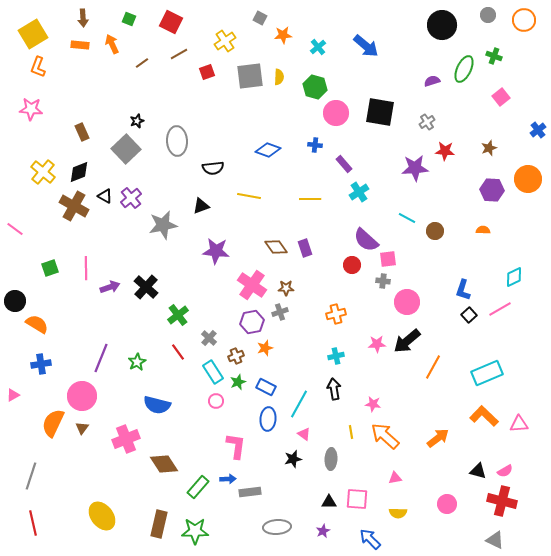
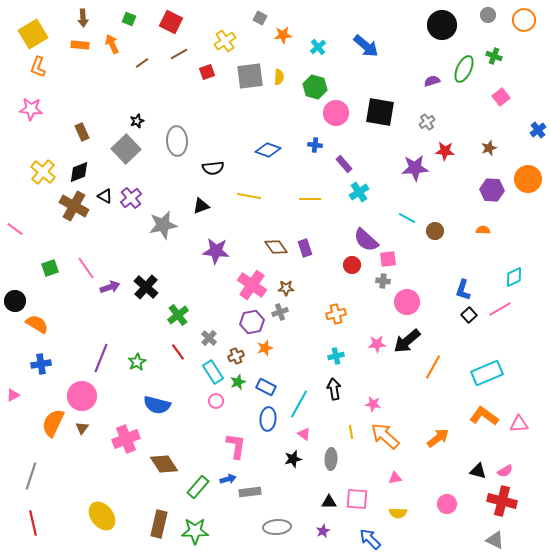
pink line at (86, 268): rotated 35 degrees counterclockwise
orange L-shape at (484, 416): rotated 8 degrees counterclockwise
blue arrow at (228, 479): rotated 14 degrees counterclockwise
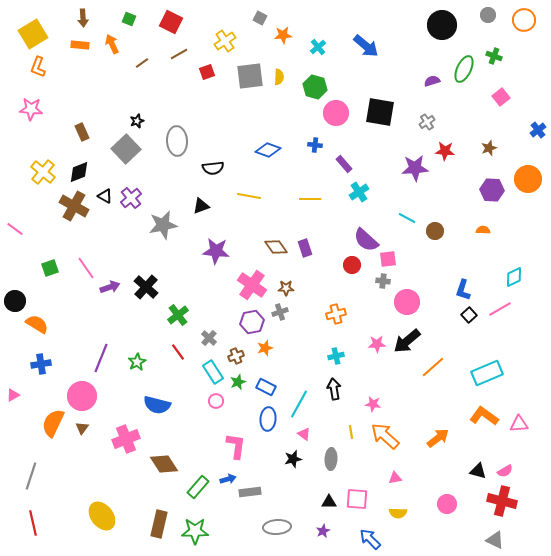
orange line at (433, 367): rotated 20 degrees clockwise
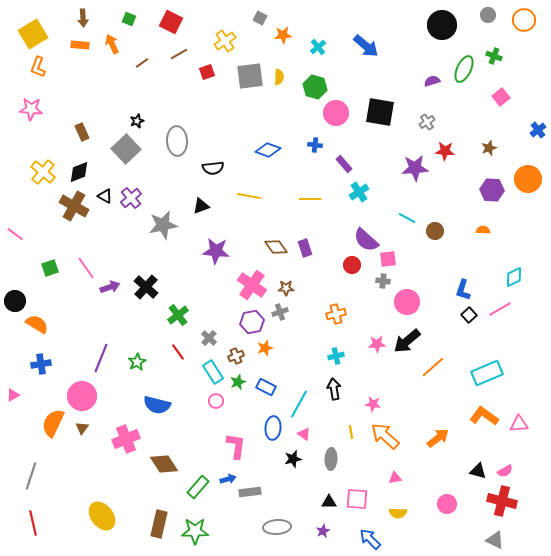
pink line at (15, 229): moved 5 px down
blue ellipse at (268, 419): moved 5 px right, 9 px down
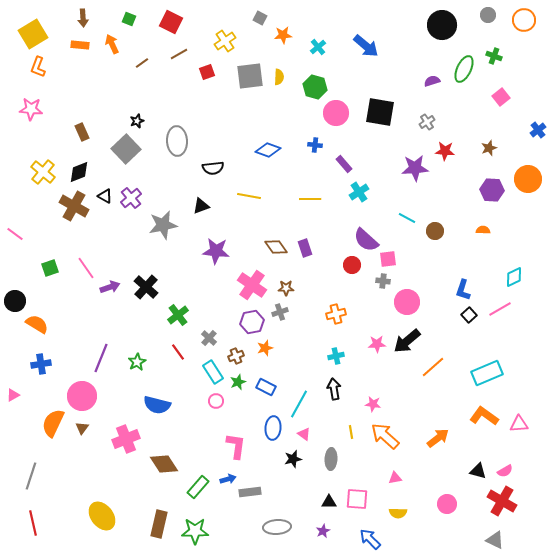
red cross at (502, 501): rotated 16 degrees clockwise
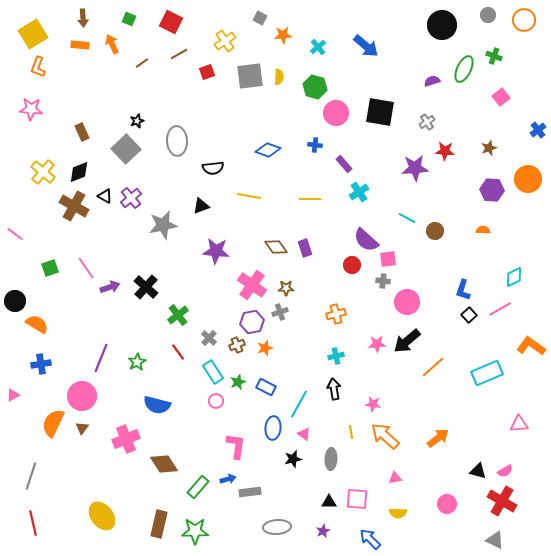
brown cross at (236, 356): moved 1 px right, 11 px up
orange L-shape at (484, 416): moved 47 px right, 70 px up
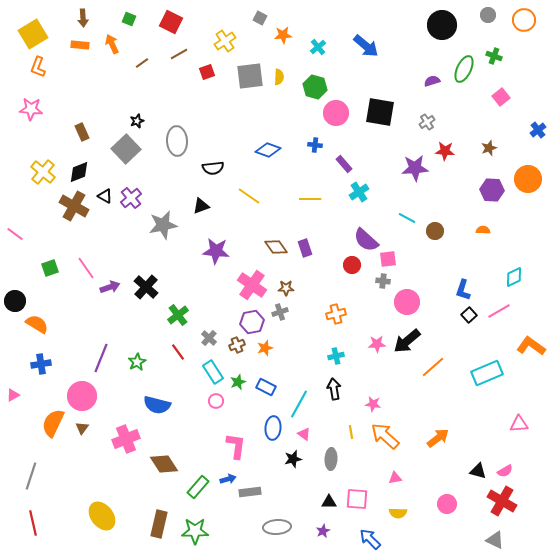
yellow line at (249, 196): rotated 25 degrees clockwise
pink line at (500, 309): moved 1 px left, 2 px down
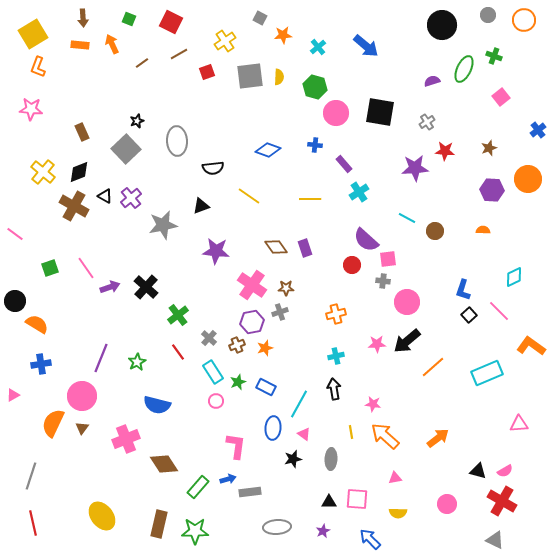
pink line at (499, 311): rotated 75 degrees clockwise
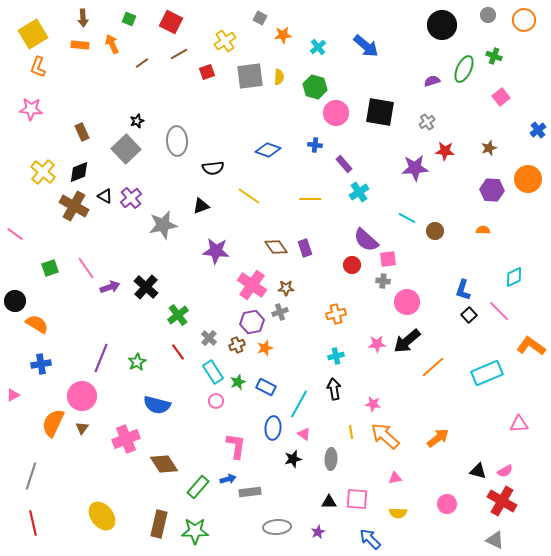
purple star at (323, 531): moved 5 px left, 1 px down
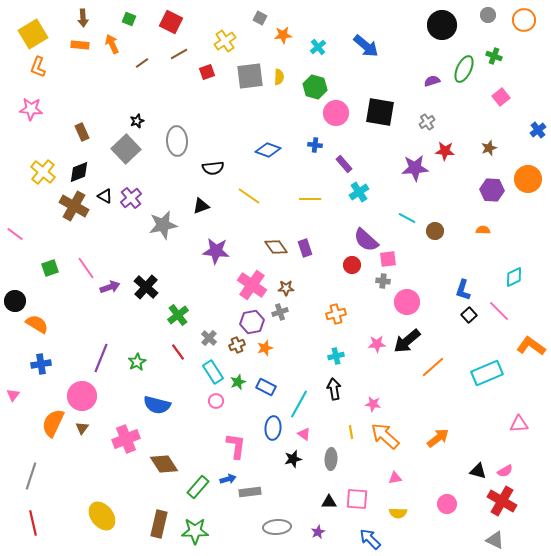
pink triangle at (13, 395): rotated 24 degrees counterclockwise
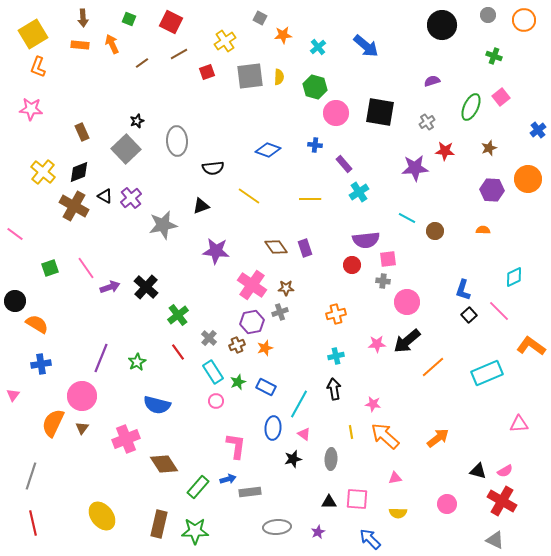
green ellipse at (464, 69): moved 7 px right, 38 px down
purple semicircle at (366, 240): rotated 48 degrees counterclockwise
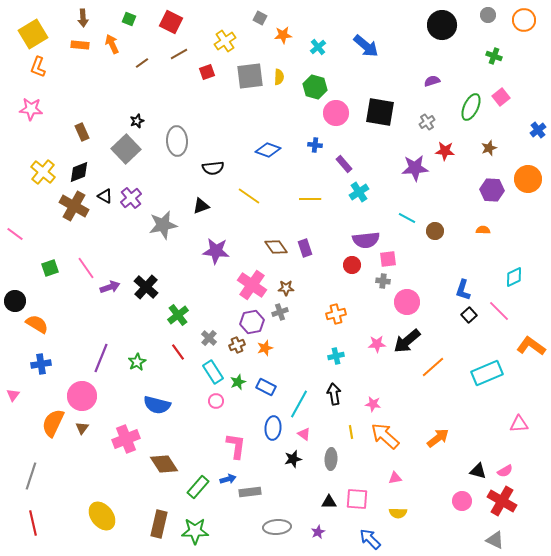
black arrow at (334, 389): moved 5 px down
pink circle at (447, 504): moved 15 px right, 3 px up
